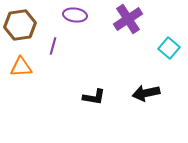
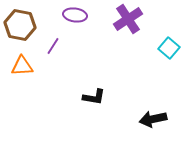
brown hexagon: rotated 20 degrees clockwise
purple line: rotated 18 degrees clockwise
orange triangle: moved 1 px right, 1 px up
black arrow: moved 7 px right, 26 px down
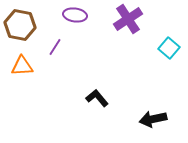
purple line: moved 2 px right, 1 px down
black L-shape: moved 3 px right, 1 px down; rotated 140 degrees counterclockwise
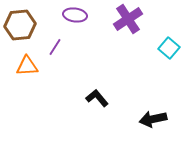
brown hexagon: rotated 16 degrees counterclockwise
orange triangle: moved 5 px right
